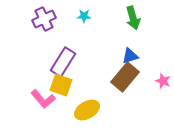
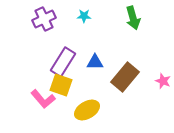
blue triangle: moved 35 px left, 6 px down; rotated 18 degrees clockwise
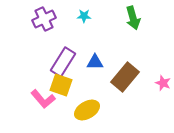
pink star: moved 2 px down
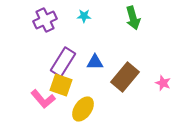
purple cross: moved 1 px right, 1 px down
yellow ellipse: moved 4 px left, 1 px up; rotated 25 degrees counterclockwise
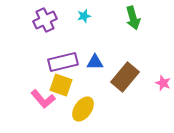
cyan star: rotated 16 degrees counterclockwise
purple rectangle: rotated 44 degrees clockwise
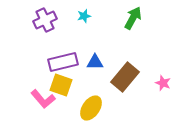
green arrow: rotated 135 degrees counterclockwise
yellow ellipse: moved 8 px right, 1 px up
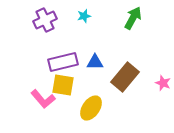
yellow square: moved 2 px right; rotated 10 degrees counterclockwise
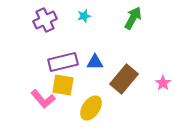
brown rectangle: moved 1 px left, 2 px down
pink star: rotated 14 degrees clockwise
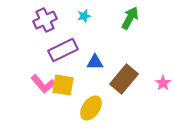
green arrow: moved 3 px left
purple rectangle: moved 12 px up; rotated 12 degrees counterclockwise
pink L-shape: moved 15 px up
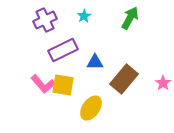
cyan star: rotated 16 degrees counterclockwise
